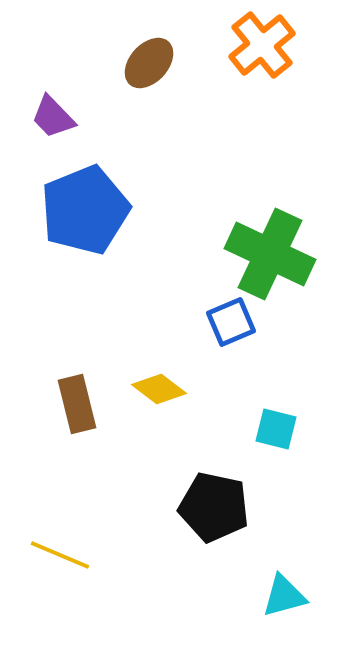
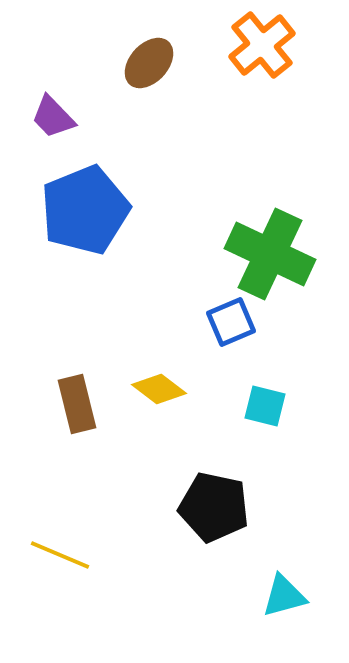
cyan square: moved 11 px left, 23 px up
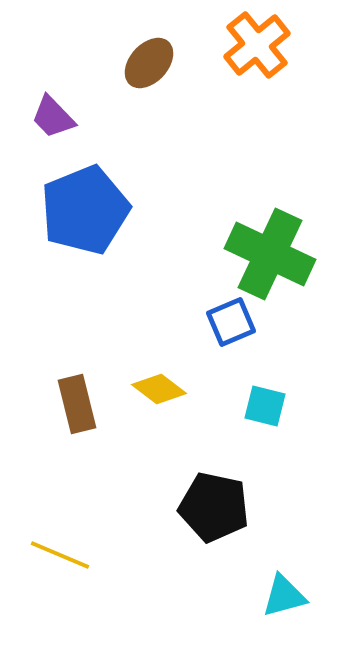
orange cross: moved 5 px left
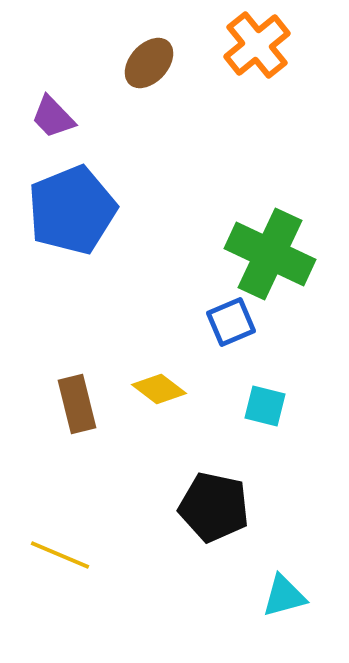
blue pentagon: moved 13 px left
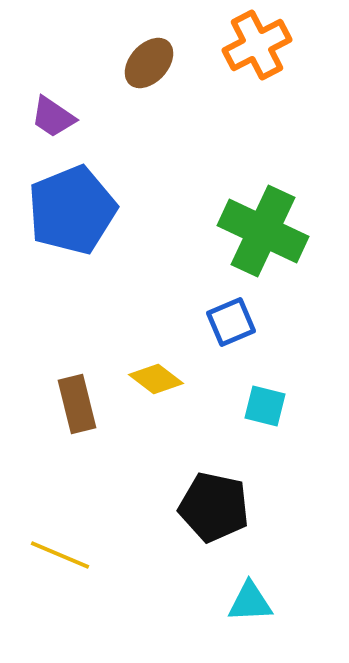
orange cross: rotated 12 degrees clockwise
purple trapezoid: rotated 12 degrees counterclockwise
green cross: moved 7 px left, 23 px up
yellow diamond: moved 3 px left, 10 px up
cyan triangle: moved 34 px left, 6 px down; rotated 12 degrees clockwise
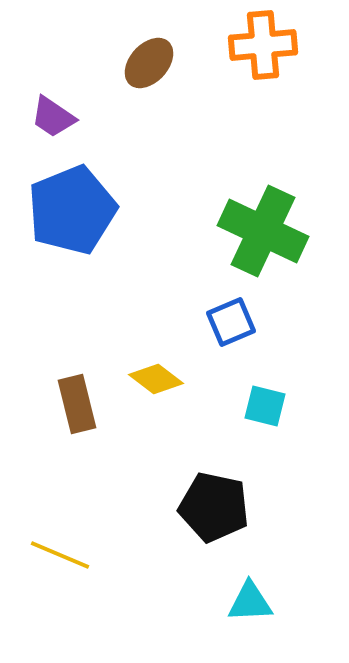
orange cross: moved 6 px right; rotated 22 degrees clockwise
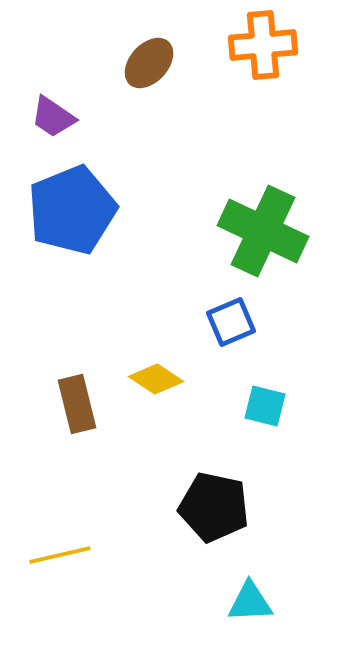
yellow diamond: rotated 4 degrees counterclockwise
yellow line: rotated 36 degrees counterclockwise
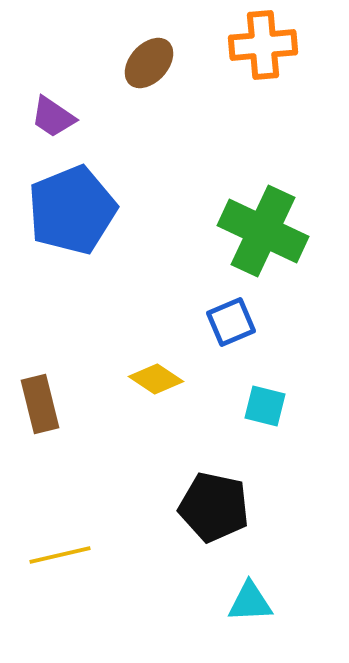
brown rectangle: moved 37 px left
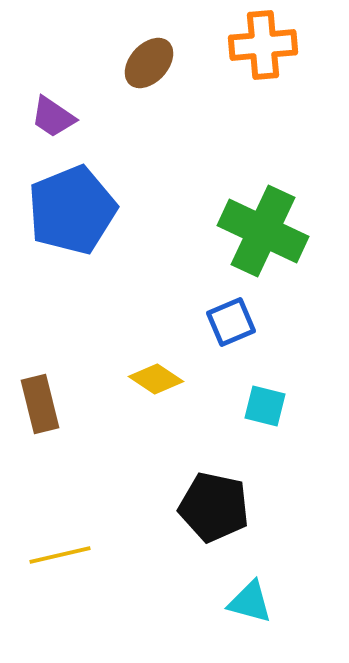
cyan triangle: rotated 18 degrees clockwise
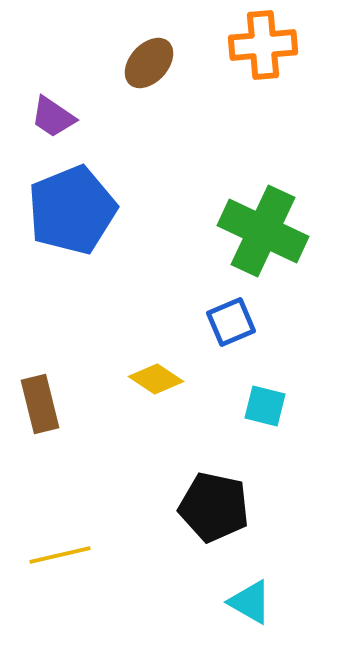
cyan triangle: rotated 15 degrees clockwise
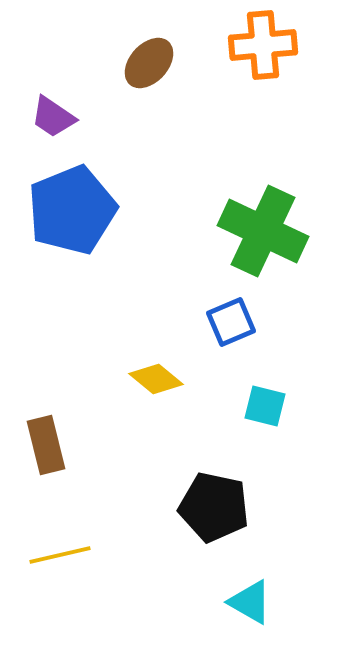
yellow diamond: rotated 6 degrees clockwise
brown rectangle: moved 6 px right, 41 px down
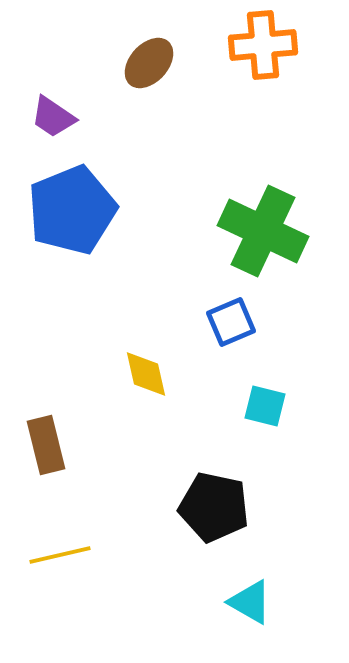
yellow diamond: moved 10 px left, 5 px up; rotated 38 degrees clockwise
